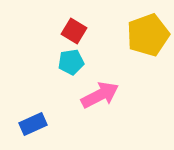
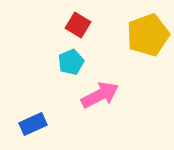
red square: moved 4 px right, 6 px up
cyan pentagon: rotated 15 degrees counterclockwise
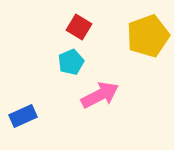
red square: moved 1 px right, 2 px down
yellow pentagon: moved 1 px down
blue rectangle: moved 10 px left, 8 px up
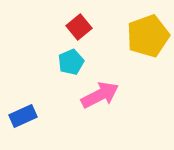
red square: rotated 20 degrees clockwise
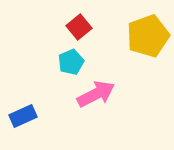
pink arrow: moved 4 px left, 1 px up
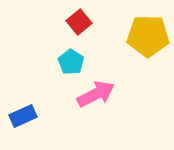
red square: moved 5 px up
yellow pentagon: rotated 21 degrees clockwise
cyan pentagon: rotated 15 degrees counterclockwise
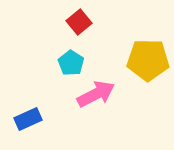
yellow pentagon: moved 24 px down
cyan pentagon: moved 1 px down
blue rectangle: moved 5 px right, 3 px down
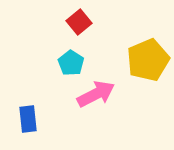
yellow pentagon: rotated 24 degrees counterclockwise
blue rectangle: rotated 72 degrees counterclockwise
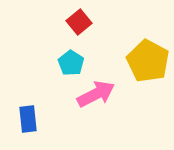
yellow pentagon: moved 1 px down; rotated 21 degrees counterclockwise
